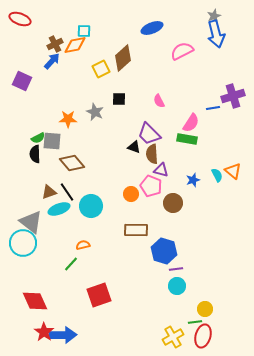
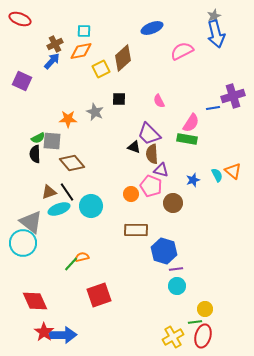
orange diamond at (75, 45): moved 6 px right, 6 px down
orange semicircle at (83, 245): moved 1 px left, 12 px down
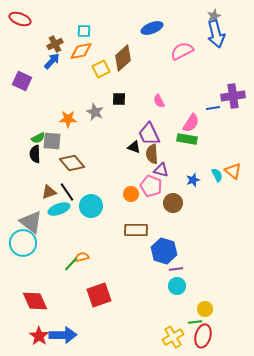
purple cross at (233, 96): rotated 10 degrees clockwise
purple trapezoid at (149, 134): rotated 20 degrees clockwise
red star at (44, 332): moved 5 px left, 4 px down
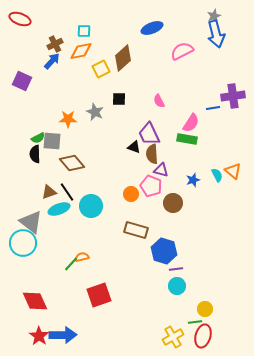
brown rectangle at (136, 230): rotated 15 degrees clockwise
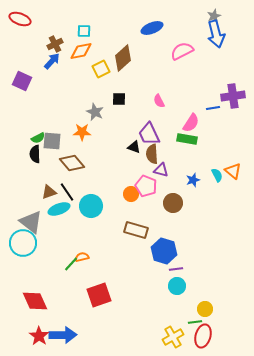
orange star at (68, 119): moved 14 px right, 13 px down
pink pentagon at (151, 186): moved 5 px left
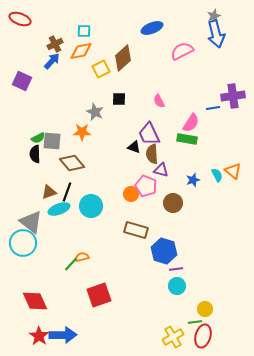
black line at (67, 192): rotated 54 degrees clockwise
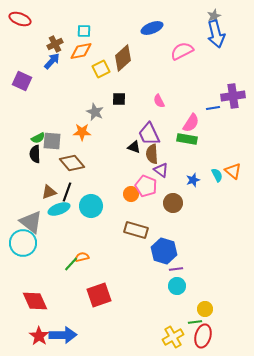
purple triangle at (161, 170): rotated 21 degrees clockwise
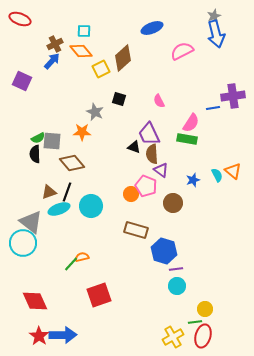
orange diamond at (81, 51): rotated 60 degrees clockwise
black square at (119, 99): rotated 16 degrees clockwise
